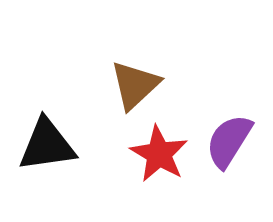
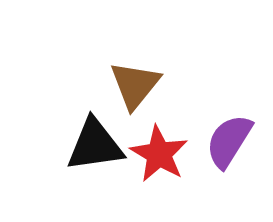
brown triangle: rotated 8 degrees counterclockwise
black triangle: moved 48 px right
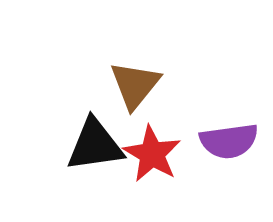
purple semicircle: rotated 130 degrees counterclockwise
red star: moved 7 px left
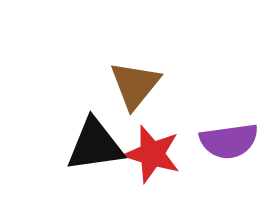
red star: rotated 14 degrees counterclockwise
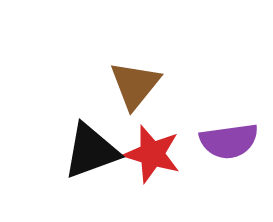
black triangle: moved 4 px left, 6 px down; rotated 12 degrees counterclockwise
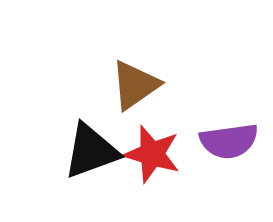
brown triangle: rotated 16 degrees clockwise
